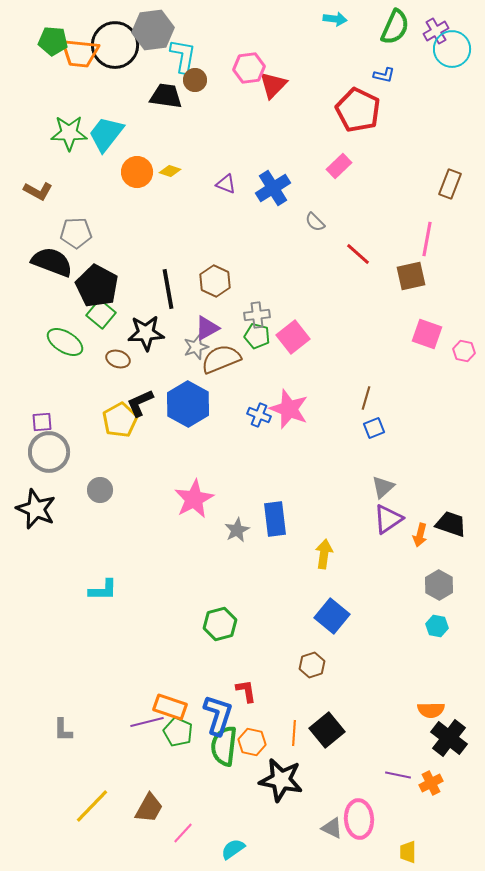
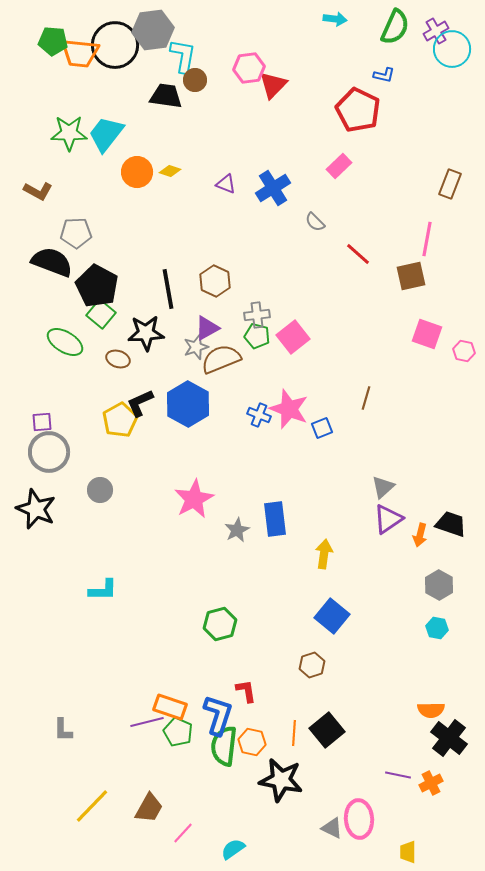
blue square at (374, 428): moved 52 px left
cyan hexagon at (437, 626): moved 2 px down
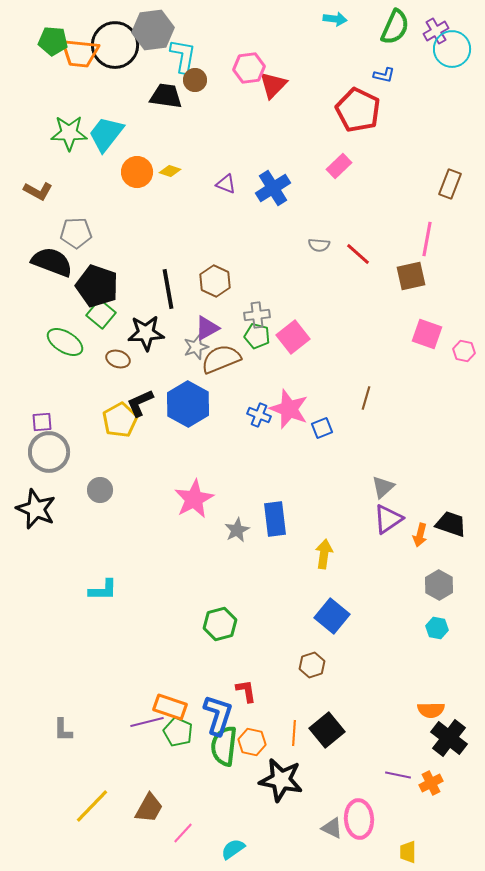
gray semicircle at (315, 222): moved 4 px right, 23 px down; rotated 40 degrees counterclockwise
black pentagon at (97, 286): rotated 9 degrees counterclockwise
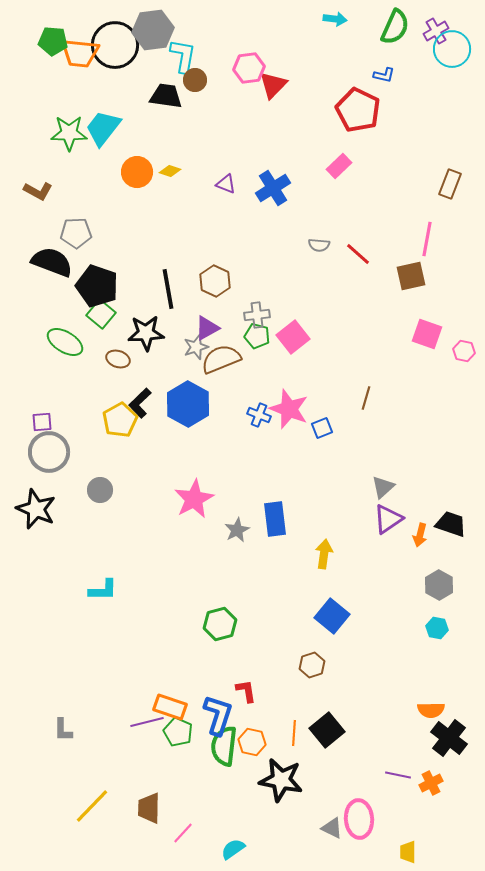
cyan trapezoid at (106, 134): moved 3 px left, 6 px up
black L-shape at (140, 403): rotated 20 degrees counterclockwise
brown trapezoid at (149, 808): rotated 152 degrees clockwise
